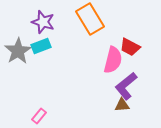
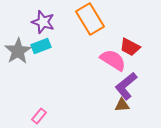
pink semicircle: rotated 72 degrees counterclockwise
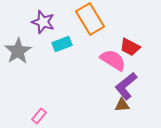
cyan rectangle: moved 21 px right, 2 px up
